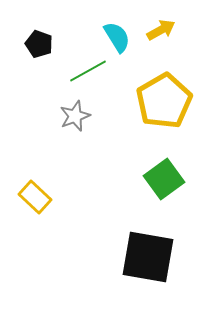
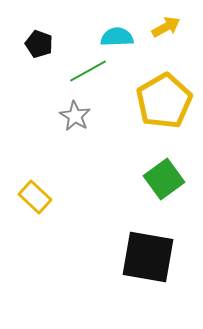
yellow arrow: moved 5 px right, 3 px up
cyan semicircle: rotated 60 degrees counterclockwise
gray star: rotated 20 degrees counterclockwise
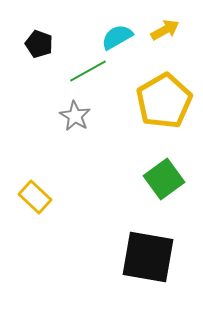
yellow arrow: moved 1 px left, 3 px down
cyan semicircle: rotated 28 degrees counterclockwise
